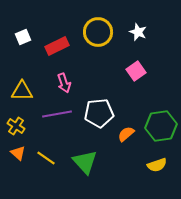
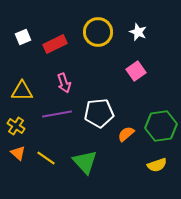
red rectangle: moved 2 px left, 2 px up
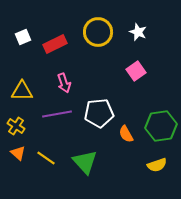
orange semicircle: rotated 78 degrees counterclockwise
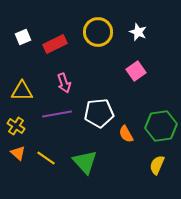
yellow semicircle: rotated 132 degrees clockwise
